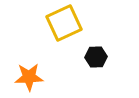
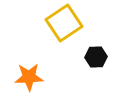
yellow square: rotated 9 degrees counterclockwise
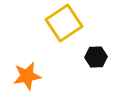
orange star: moved 2 px left, 1 px up; rotated 8 degrees counterclockwise
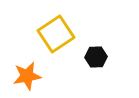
yellow square: moved 8 px left, 11 px down
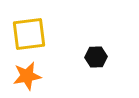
yellow square: moved 27 px left; rotated 27 degrees clockwise
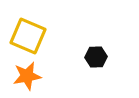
yellow square: moved 1 px left, 2 px down; rotated 30 degrees clockwise
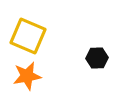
black hexagon: moved 1 px right, 1 px down
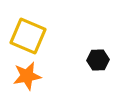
black hexagon: moved 1 px right, 2 px down
